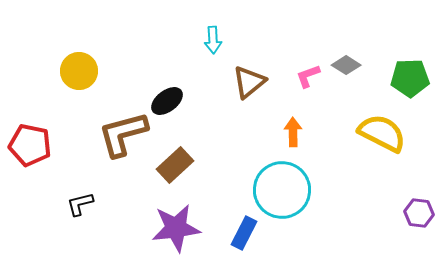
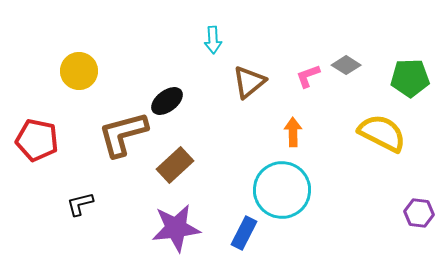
red pentagon: moved 7 px right, 5 px up
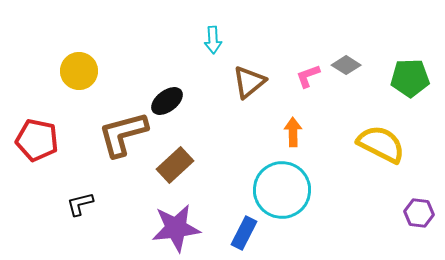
yellow semicircle: moved 1 px left, 11 px down
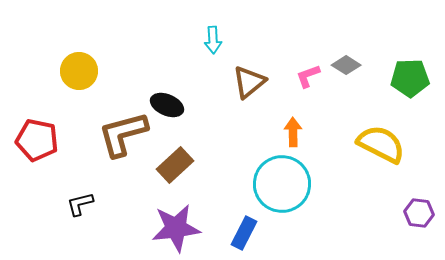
black ellipse: moved 4 px down; rotated 60 degrees clockwise
cyan circle: moved 6 px up
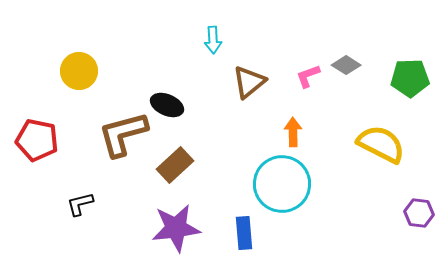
blue rectangle: rotated 32 degrees counterclockwise
